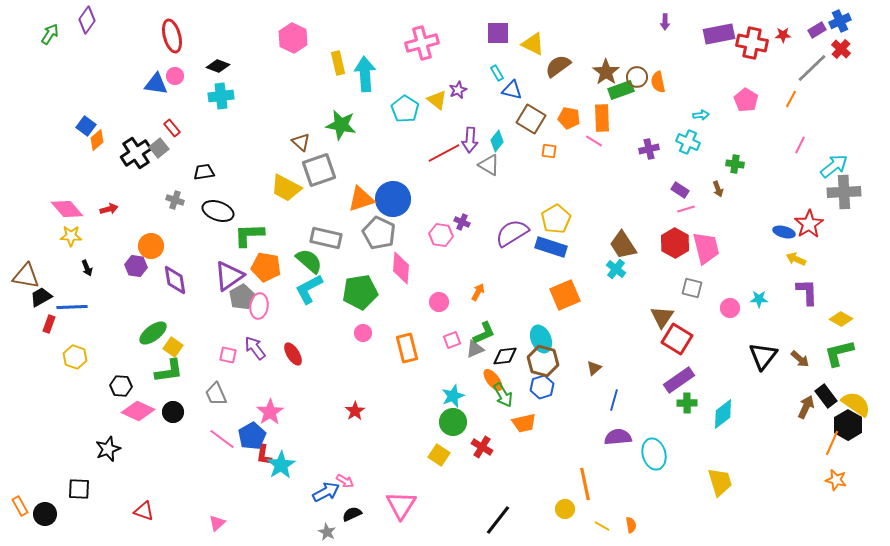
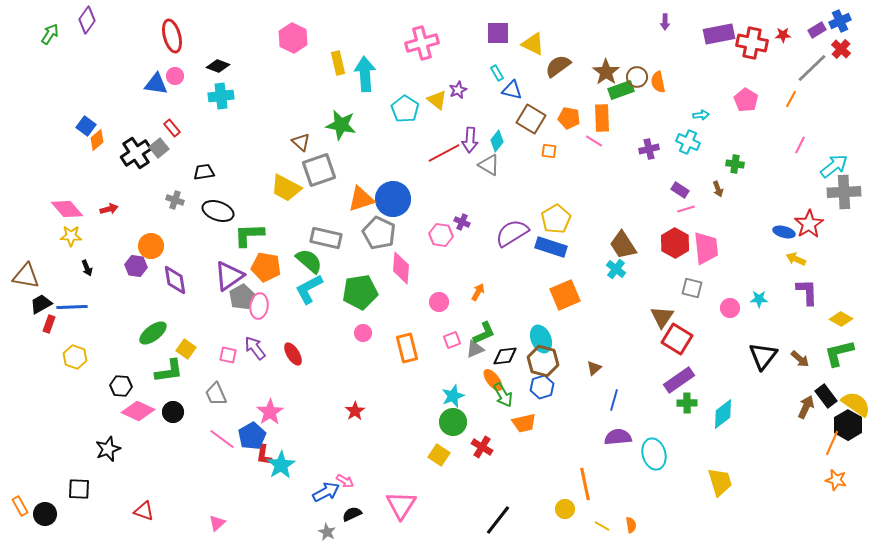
pink trapezoid at (706, 248): rotated 8 degrees clockwise
black trapezoid at (41, 297): moved 7 px down
yellow square at (173, 347): moved 13 px right, 2 px down
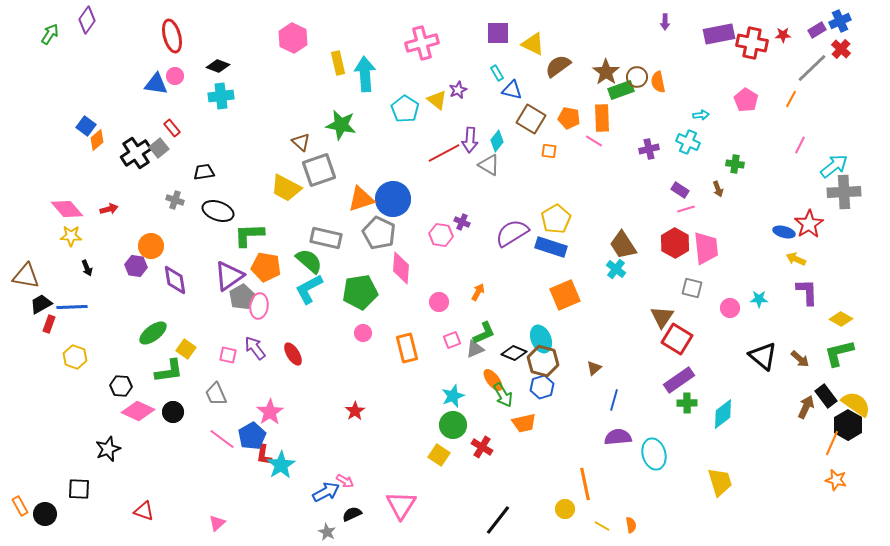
black diamond at (505, 356): moved 9 px right, 3 px up; rotated 30 degrees clockwise
black triangle at (763, 356): rotated 28 degrees counterclockwise
green circle at (453, 422): moved 3 px down
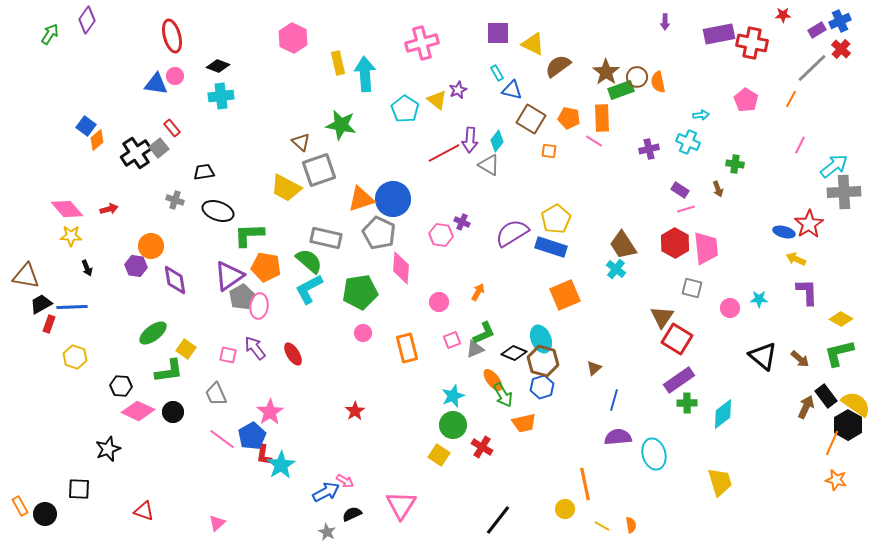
red star at (783, 35): moved 20 px up
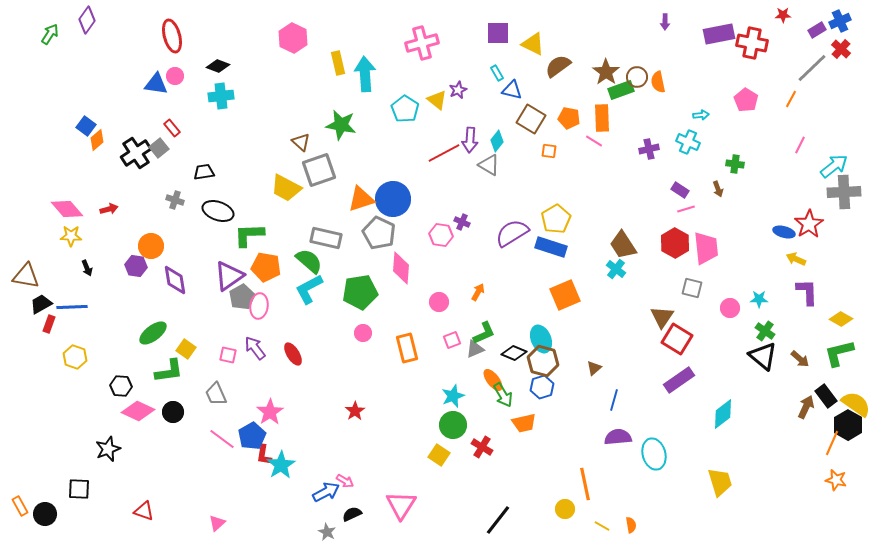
green cross at (687, 403): moved 78 px right, 72 px up; rotated 36 degrees clockwise
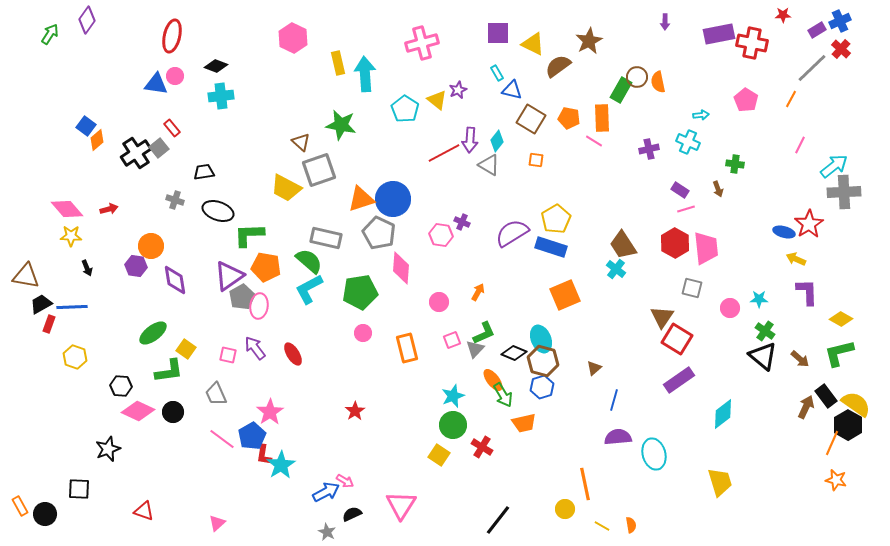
red ellipse at (172, 36): rotated 28 degrees clockwise
black diamond at (218, 66): moved 2 px left
brown star at (606, 72): moved 17 px left, 31 px up; rotated 8 degrees clockwise
green rectangle at (621, 90): rotated 40 degrees counterclockwise
orange square at (549, 151): moved 13 px left, 9 px down
gray triangle at (475, 349): rotated 24 degrees counterclockwise
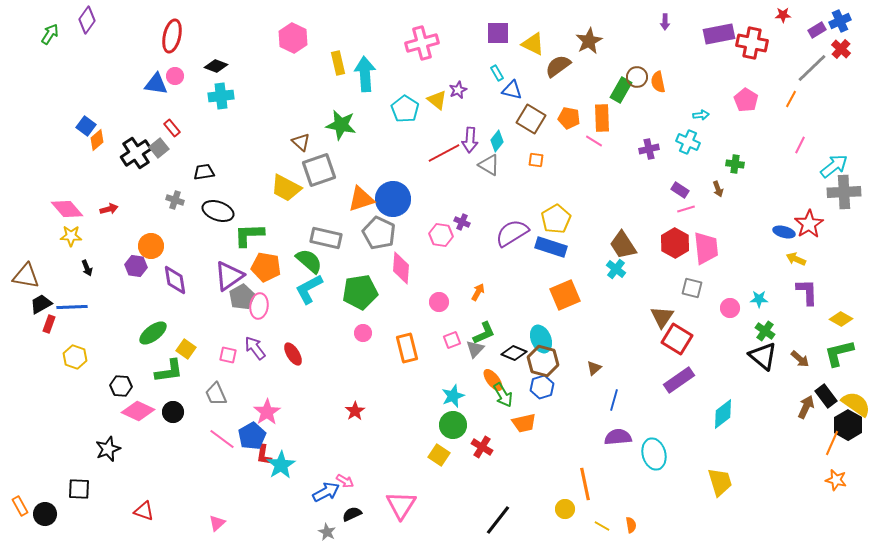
pink star at (270, 412): moved 3 px left
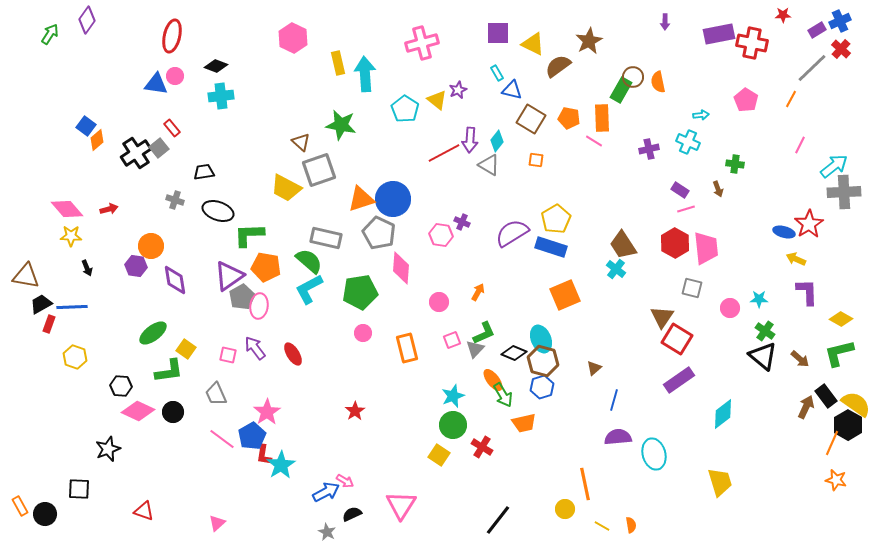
brown circle at (637, 77): moved 4 px left
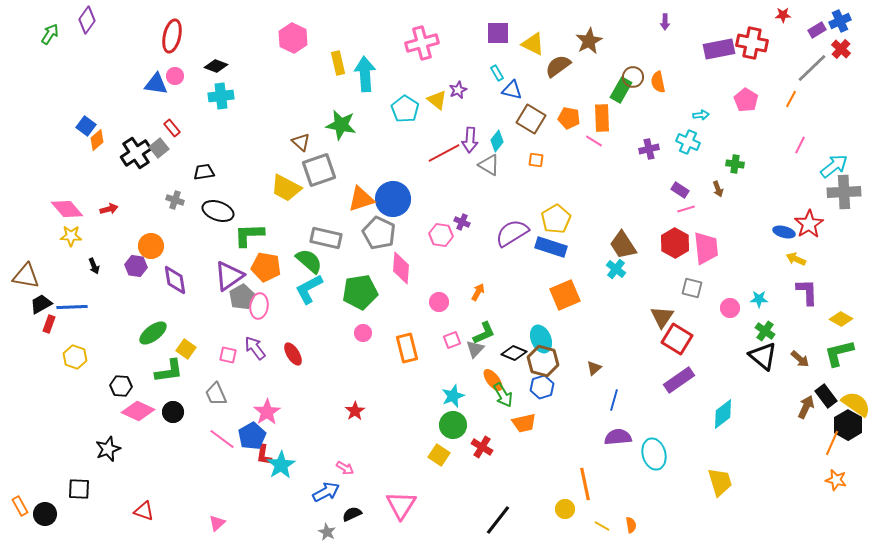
purple rectangle at (719, 34): moved 15 px down
black arrow at (87, 268): moved 7 px right, 2 px up
pink arrow at (345, 481): moved 13 px up
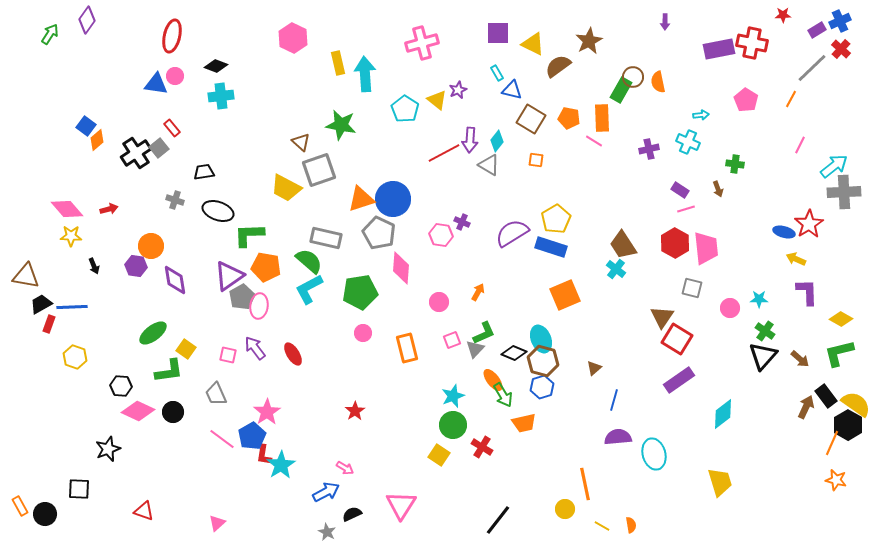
black triangle at (763, 356): rotated 32 degrees clockwise
